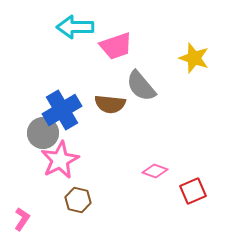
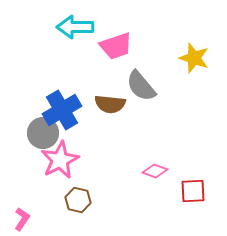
red square: rotated 20 degrees clockwise
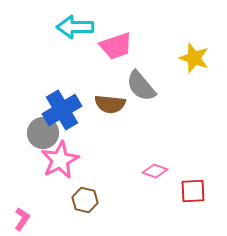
brown hexagon: moved 7 px right
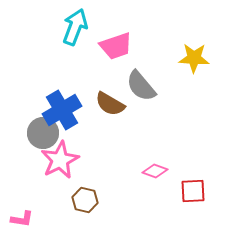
cyan arrow: rotated 111 degrees clockwise
yellow star: rotated 16 degrees counterclockwise
brown semicircle: rotated 24 degrees clockwise
pink L-shape: rotated 65 degrees clockwise
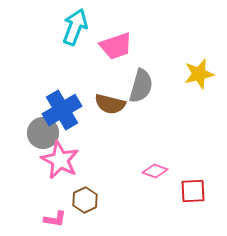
yellow star: moved 5 px right, 16 px down; rotated 16 degrees counterclockwise
gray semicircle: rotated 124 degrees counterclockwise
brown semicircle: rotated 16 degrees counterclockwise
pink star: rotated 18 degrees counterclockwise
brown hexagon: rotated 20 degrees clockwise
pink L-shape: moved 33 px right
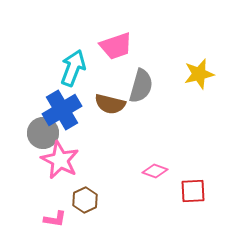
cyan arrow: moved 2 px left, 41 px down
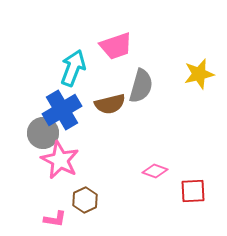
brown semicircle: rotated 28 degrees counterclockwise
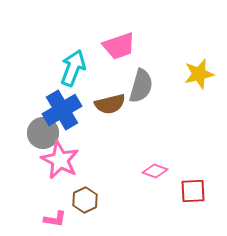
pink trapezoid: moved 3 px right
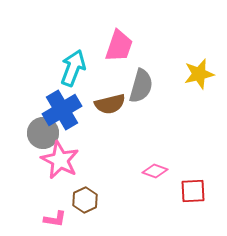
pink trapezoid: rotated 52 degrees counterclockwise
